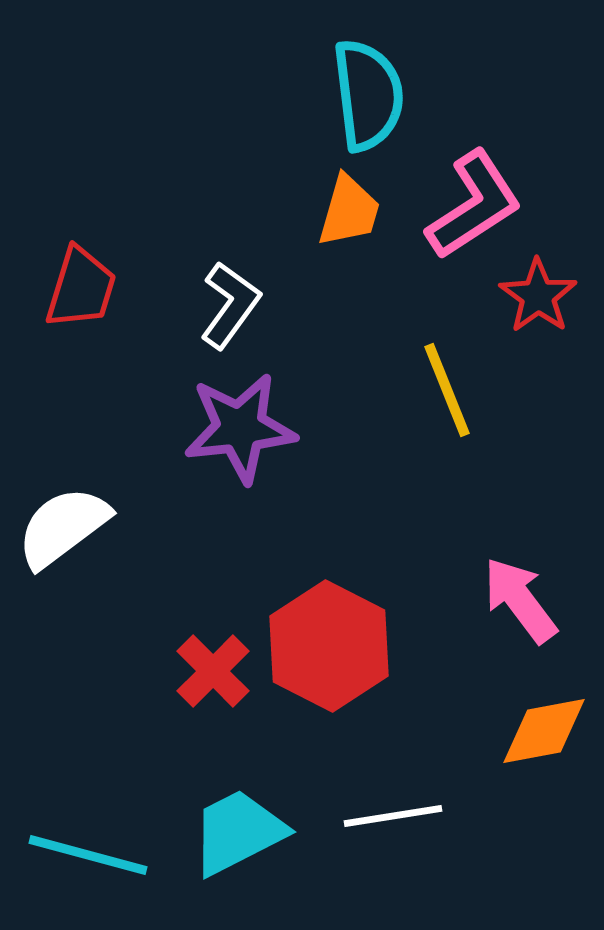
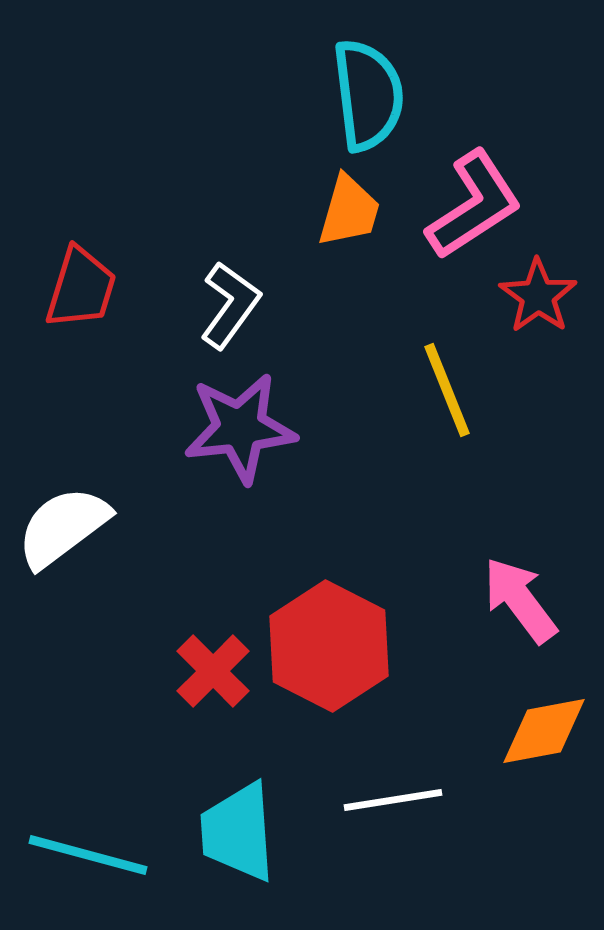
white line: moved 16 px up
cyan trapezoid: rotated 67 degrees counterclockwise
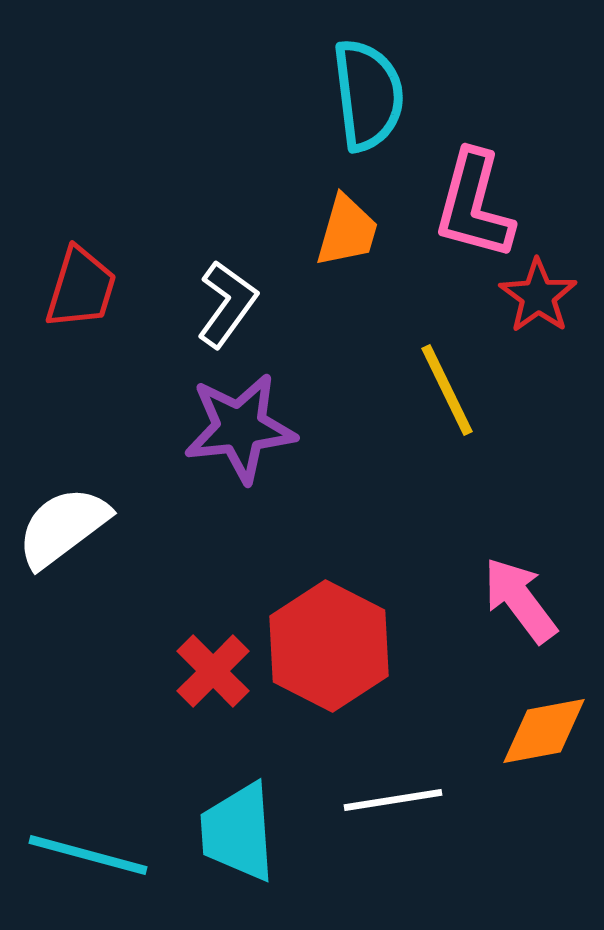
pink L-shape: rotated 138 degrees clockwise
orange trapezoid: moved 2 px left, 20 px down
white L-shape: moved 3 px left, 1 px up
yellow line: rotated 4 degrees counterclockwise
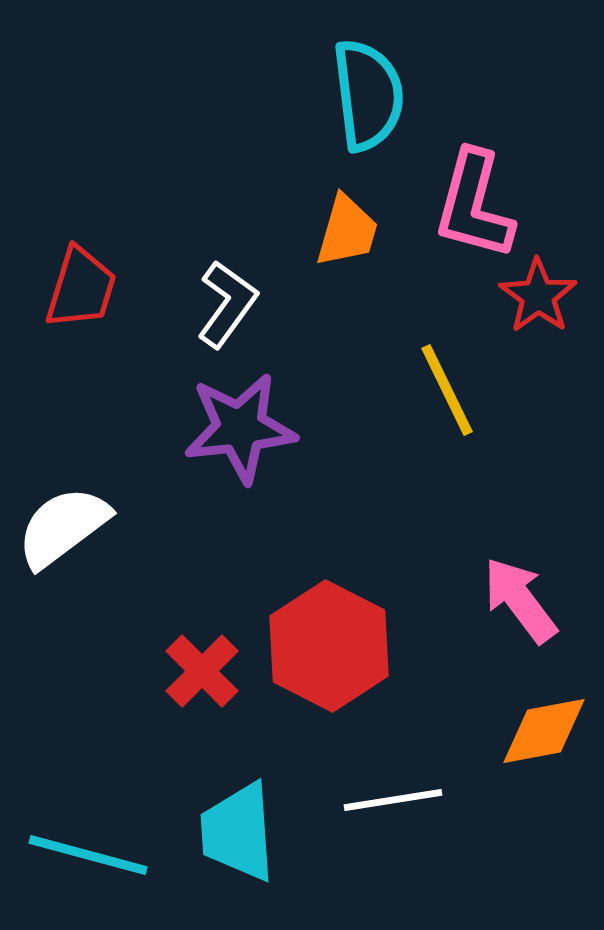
red cross: moved 11 px left
